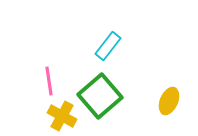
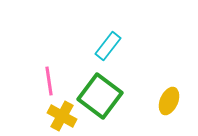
green square: rotated 12 degrees counterclockwise
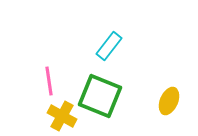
cyan rectangle: moved 1 px right
green square: rotated 15 degrees counterclockwise
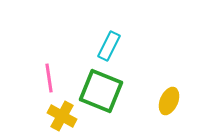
cyan rectangle: rotated 12 degrees counterclockwise
pink line: moved 3 px up
green square: moved 1 px right, 5 px up
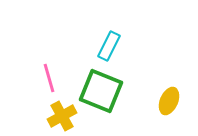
pink line: rotated 8 degrees counterclockwise
yellow cross: rotated 32 degrees clockwise
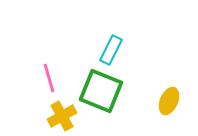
cyan rectangle: moved 2 px right, 4 px down
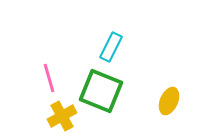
cyan rectangle: moved 3 px up
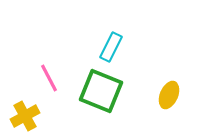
pink line: rotated 12 degrees counterclockwise
yellow ellipse: moved 6 px up
yellow cross: moved 37 px left
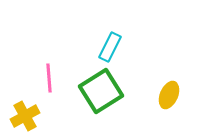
cyan rectangle: moved 1 px left
pink line: rotated 24 degrees clockwise
green square: rotated 36 degrees clockwise
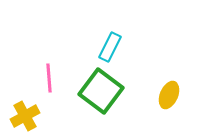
green square: rotated 21 degrees counterclockwise
